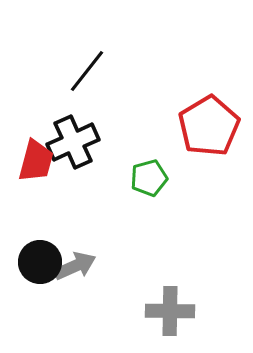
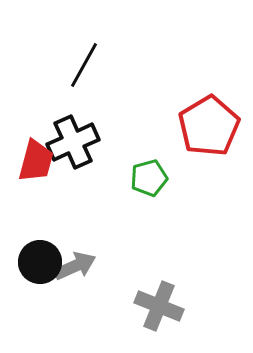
black line: moved 3 px left, 6 px up; rotated 9 degrees counterclockwise
gray cross: moved 11 px left, 5 px up; rotated 21 degrees clockwise
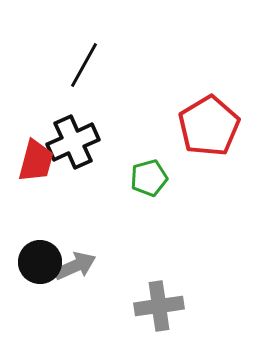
gray cross: rotated 30 degrees counterclockwise
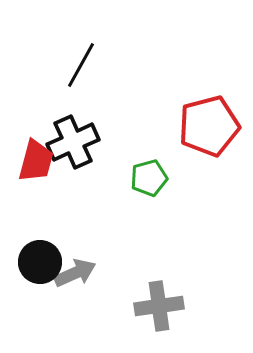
black line: moved 3 px left
red pentagon: rotated 16 degrees clockwise
gray arrow: moved 7 px down
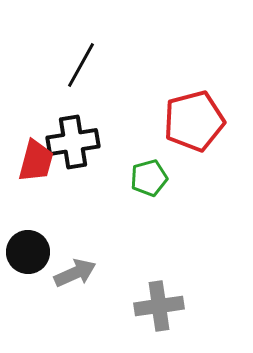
red pentagon: moved 15 px left, 5 px up
black cross: rotated 15 degrees clockwise
black circle: moved 12 px left, 10 px up
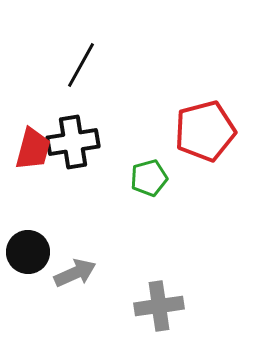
red pentagon: moved 11 px right, 10 px down
red trapezoid: moved 3 px left, 12 px up
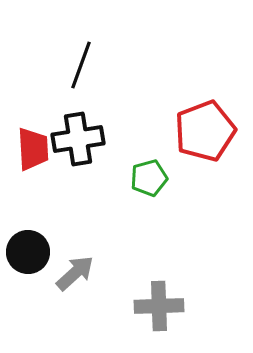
black line: rotated 9 degrees counterclockwise
red pentagon: rotated 6 degrees counterclockwise
black cross: moved 5 px right, 3 px up
red trapezoid: rotated 18 degrees counterclockwise
gray arrow: rotated 18 degrees counterclockwise
gray cross: rotated 6 degrees clockwise
